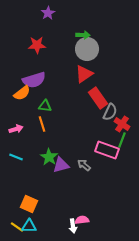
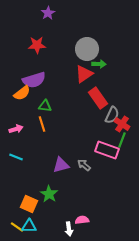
green arrow: moved 16 px right, 29 px down
gray semicircle: moved 2 px right, 3 px down
green star: moved 37 px down
white arrow: moved 4 px left, 3 px down
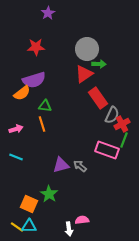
red star: moved 1 px left, 2 px down
red cross: rotated 28 degrees clockwise
green line: moved 2 px right
gray arrow: moved 4 px left, 1 px down
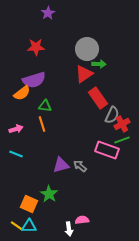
green line: moved 2 px left; rotated 49 degrees clockwise
cyan line: moved 3 px up
yellow line: moved 1 px up
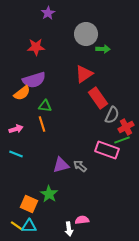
gray circle: moved 1 px left, 15 px up
green arrow: moved 4 px right, 15 px up
red cross: moved 4 px right, 3 px down
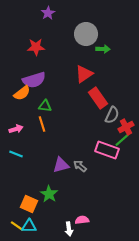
green line: rotated 21 degrees counterclockwise
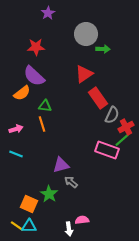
purple semicircle: moved 4 px up; rotated 60 degrees clockwise
gray arrow: moved 9 px left, 16 px down
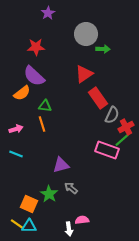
gray arrow: moved 6 px down
yellow line: moved 2 px up
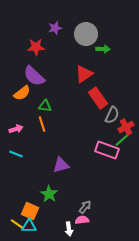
purple star: moved 7 px right, 15 px down; rotated 16 degrees clockwise
gray arrow: moved 14 px right, 19 px down; rotated 88 degrees clockwise
orange square: moved 1 px right, 7 px down
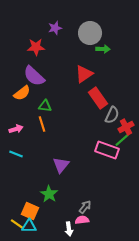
gray circle: moved 4 px right, 1 px up
purple triangle: rotated 36 degrees counterclockwise
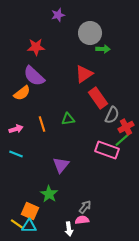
purple star: moved 3 px right, 13 px up
green triangle: moved 23 px right, 13 px down; rotated 16 degrees counterclockwise
